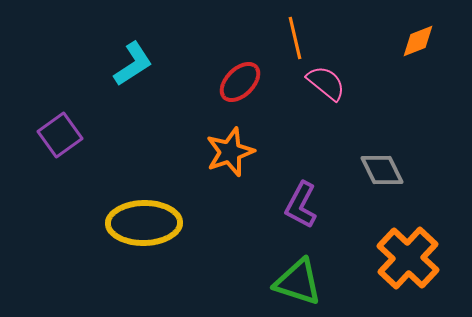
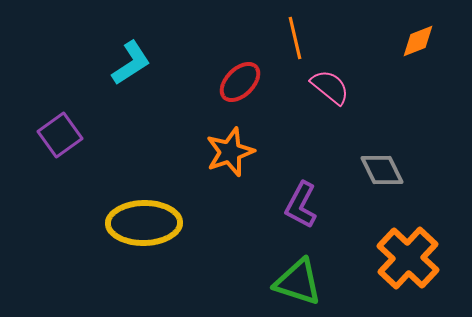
cyan L-shape: moved 2 px left, 1 px up
pink semicircle: moved 4 px right, 4 px down
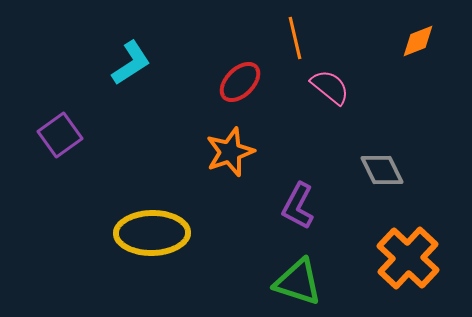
purple L-shape: moved 3 px left, 1 px down
yellow ellipse: moved 8 px right, 10 px down
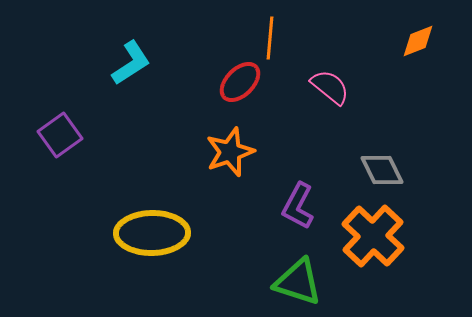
orange line: moved 25 px left; rotated 18 degrees clockwise
orange cross: moved 35 px left, 22 px up
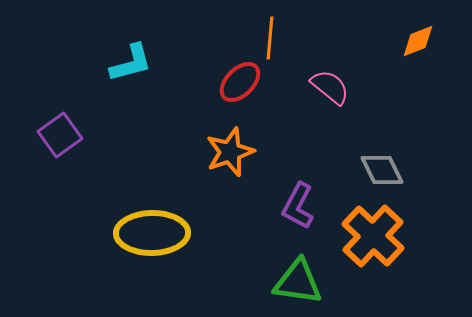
cyan L-shape: rotated 18 degrees clockwise
green triangle: rotated 10 degrees counterclockwise
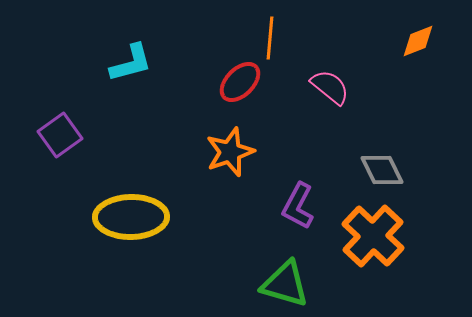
yellow ellipse: moved 21 px left, 16 px up
green triangle: moved 13 px left, 2 px down; rotated 8 degrees clockwise
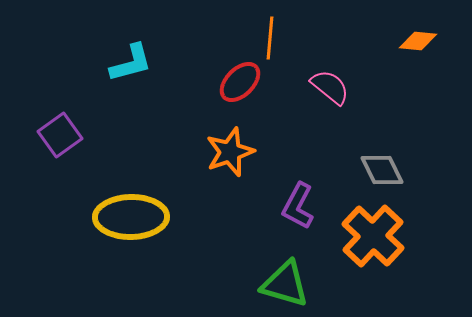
orange diamond: rotated 27 degrees clockwise
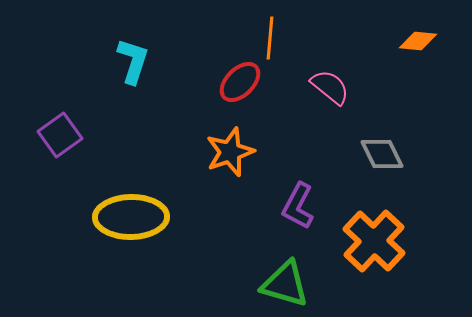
cyan L-shape: moved 2 px right, 2 px up; rotated 57 degrees counterclockwise
gray diamond: moved 16 px up
orange cross: moved 1 px right, 5 px down
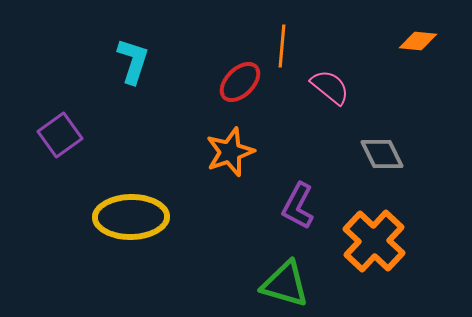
orange line: moved 12 px right, 8 px down
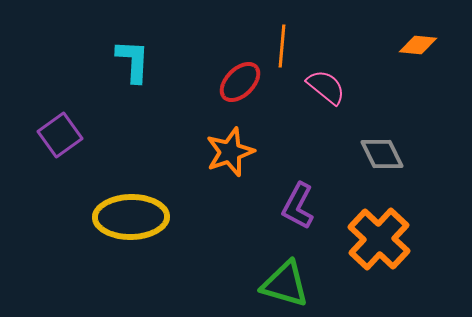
orange diamond: moved 4 px down
cyan L-shape: rotated 15 degrees counterclockwise
pink semicircle: moved 4 px left
orange cross: moved 5 px right, 2 px up
